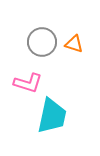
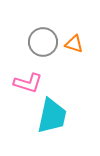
gray circle: moved 1 px right
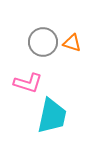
orange triangle: moved 2 px left, 1 px up
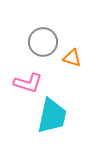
orange triangle: moved 15 px down
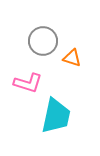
gray circle: moved 1 px up
cyan trapezoid: moved 4 px right
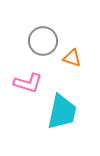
cyan trapezoid: moved 6 px right, 4 px up
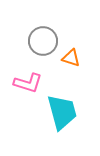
orange triangle: moved 1 px left
cyan trapezoid: rotated 27 degrees counterclockwise
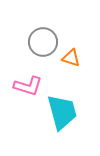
gray circle: moved 1 px down
pink L-shape: moved 3 px down
